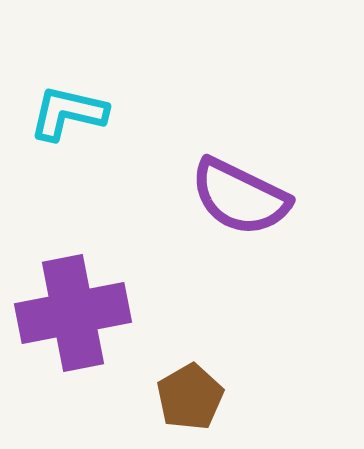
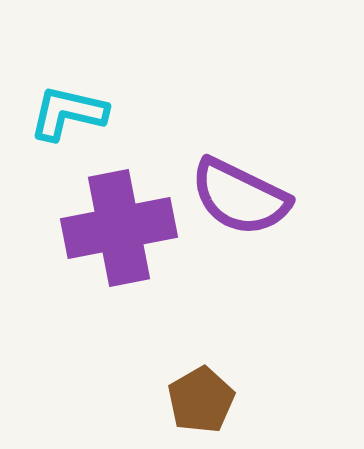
purple cross: moved 46 px right, 85 px up
brown pentagon: moved 11 px right, 3 px down
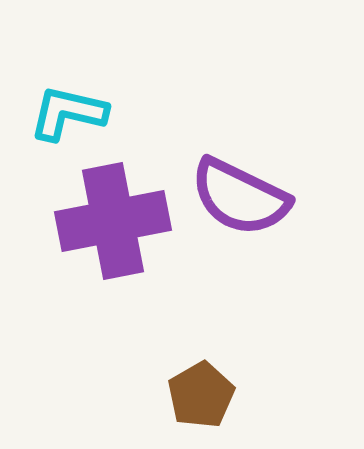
purple cross: moved 6 px left, 7 px up
brown pentagon: moved 5 px up
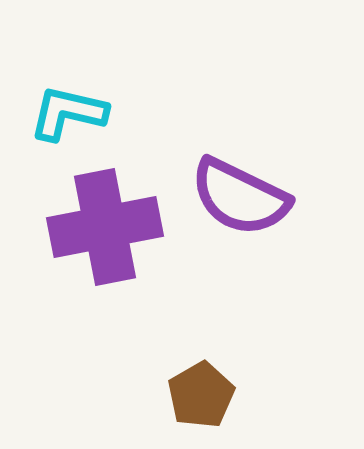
purple cross: moved 8 px left, 6 px down
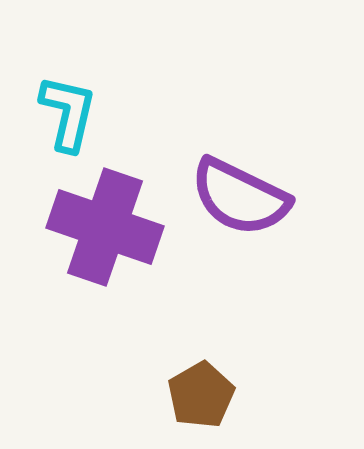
cyan L-shape: rotated 90 degrees clockwise
purple cross: rotated 30 degrees clockwise
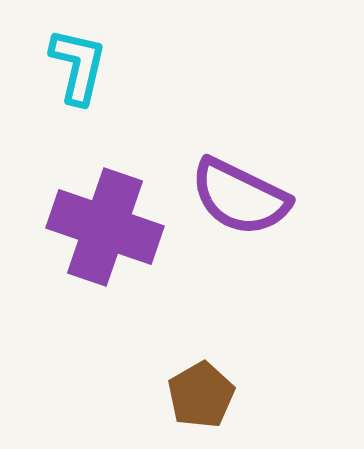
cyan L-shape: moved 10 px right, 47 px up
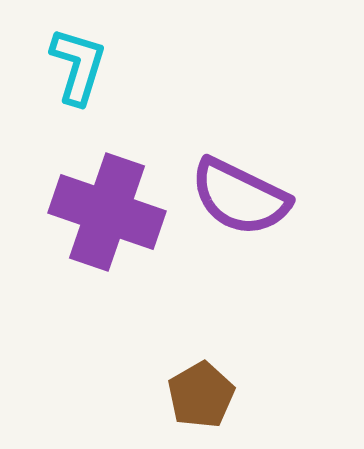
cyan L-shape: rotated 4 degrees clockwise
purple cross: moved 2 px right, 15 px up
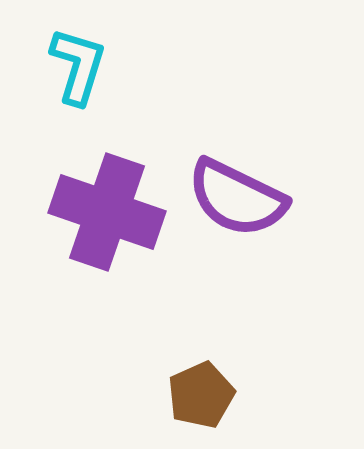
purple semicircle: moved 3 px left, 1 px down
brown pentagon: rotated 6 degrees clockwise
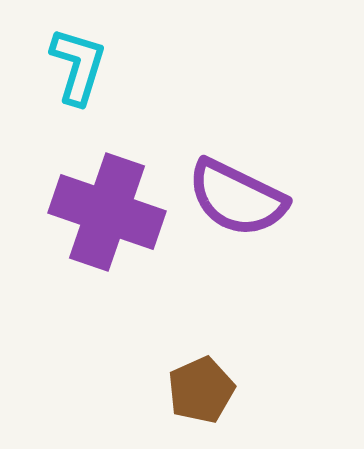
brown pentagon: moved 5 px up
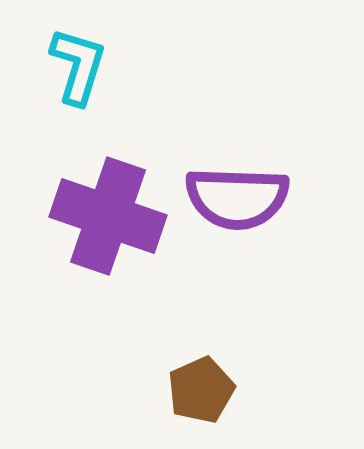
purple semicircle: rotated 24 degrees counterclockwise
purple cross: moved 1 px right, 4 px down
